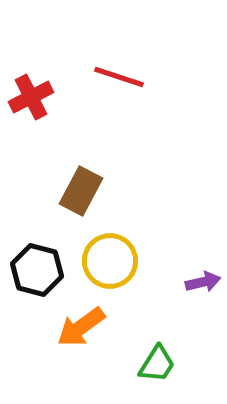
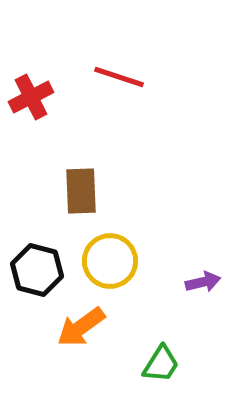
brown rectangle: rotated 30 degrees counterclockwise
green trapezoid: moved 4 px right
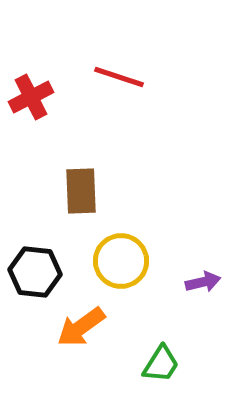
yellow circle: moved 11 px right
black hexagon: moved 2 px left, 2 px down; rotated 9 degrees counterclockwise
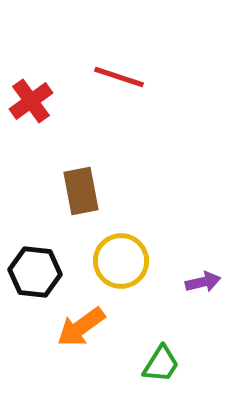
red cross: moved 4 px down; rotated 9 degrees counterclockwise
brown rectangle: rotated 9 degrees counterclockwise
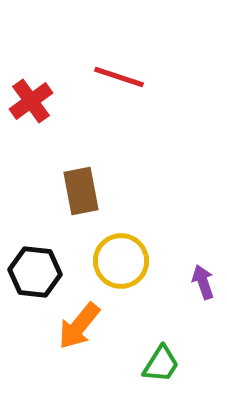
purple arrow: rotated 96 degrees counterclockwise
orange arrow: moved 2 px left, 1 px up; rotated 15 degrees counterclockwise
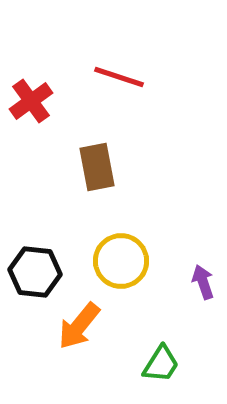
brown rectangle: moved 16 px right, 24 px up
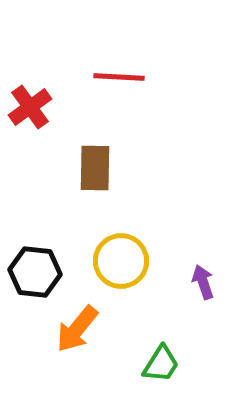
red line: rotated 15 degrees counterclockwise
red cross: moved 1 px left, 6 px down
brown rectangle: moved 2 px left, 1 px down; rotated 12 degrees clockwise
orange arrow: moved 2 px left, 3 px down
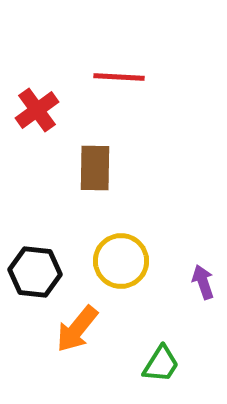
red cross: moved 7 px right, 3 px down
